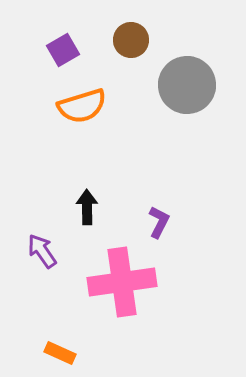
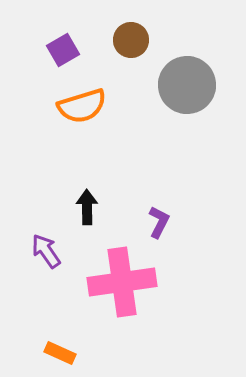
purple arrow: moved 4 px right
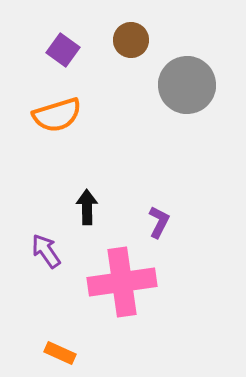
purple square: rotated 24 degrees counterclockwise
orange semicircle: moved 25 px left, 9 px down
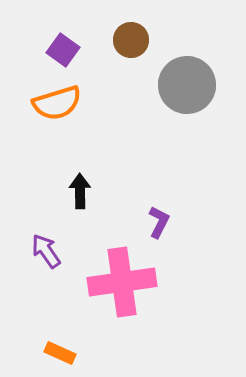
orange semicircle: moved 12 px up
black arrow: moved 7 px left, 16 px up
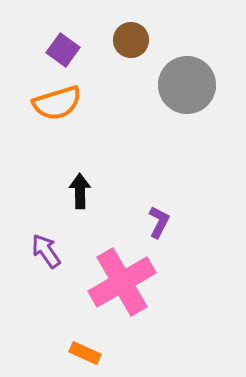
pink cross: rotated 22 degrees counterclockwise
orange rectangle: moved 25 px right
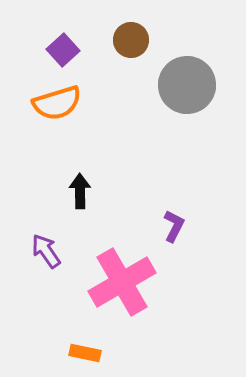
purple square: rotated 12 degrees clockwise
purple L-shape: moved 15 px right, 4 px down
orange rectangle: rotated 12 degrees counterclockwise
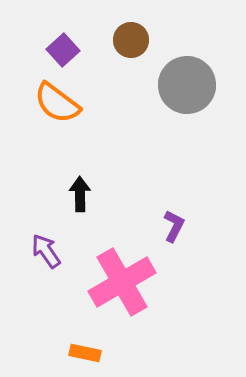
orange semicircle: rotated 54 degrees clockwise
black arrow: moved 3 px down
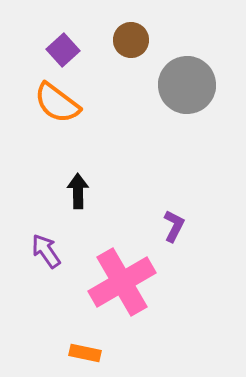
black arrow: moved 2 px left, 3 px up
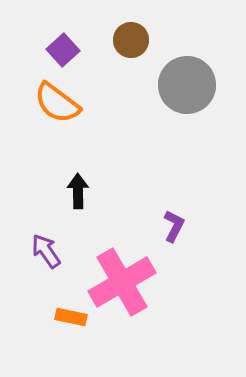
orange rectangle: moved 14 px left, 36 px up
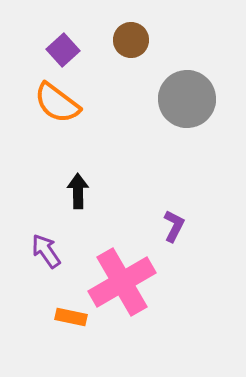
gray circle: moved 14 px down
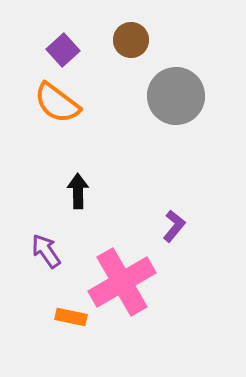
gray circle: moved 11 px left, 3 px up
purple L-shape: rotated 12 degrees clockwise
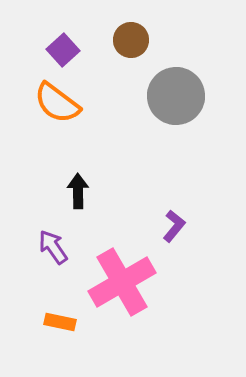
purple arrow: moved 7 px right, 4 px up
orange rectangle: moved 11 px left, 5 px down
